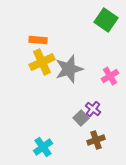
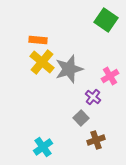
yellow cross: rotated 25 degrees counterclockwise
purple cross: moved 12 px up
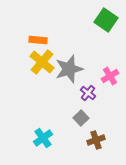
purple cross: moved 5 px left, 4 px up
cyan cross: moved 9 px up
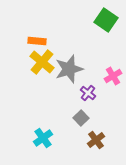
orange rectangle: moved 1 px left, 1 px down
pink cross: moved 3 px right
brown cross: rotated 18 degrees counterclockwise
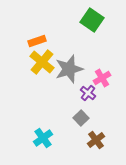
green square: moved 14 px left
orange rectangle: rotated 24 degrees counterclockwise
pink cross: moved 11 px left, 2 px down
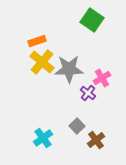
gray star: rotated 16 degrees clockwise
gray square: moved 4 px left, 8 px down
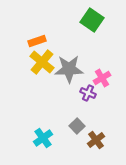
purple cross: rotated 14 degrees counterclockwise
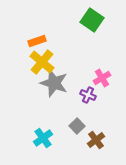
gray star: moved 15 px left, 14 px down; rotated 20 degrees clockwise
purple cross: moved 2 px down
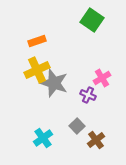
yellow cross: moved 5 px left, 8 px down; rotated 25 degrees clockwise
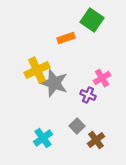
orange rectangle: moved 29 px right, 3 px up
